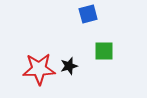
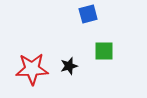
red star: moved 7 px left
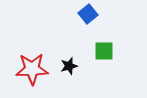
blue square: rotated 24 degrees counterclockwise
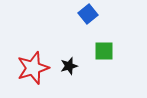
red star: moved 1 px right, 1 px up; rotated 16 degrees counterclockwise
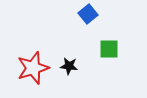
green square: moved 5 px right, 2 px up
black star: rotated 24 degrees clockwise
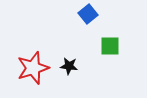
green square: moved 1 px right, 3 px up
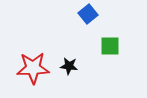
red star: rotated 16 degrees clockwise
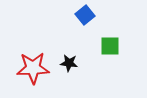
blue square: moved 3 px left, 1 px down
black star: moved 3 px up
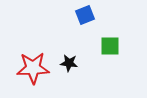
blue square: rotated 18 degrees clockwise
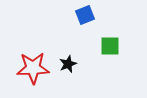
black star: moved 1 px left, 1 px down; rotated 30 degrees counterclockwise
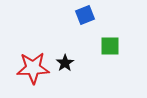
black star: moved 3 px left, 1 px up; rotated 12 degrees counterclockwise
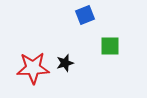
black star: rotated 18 degrees clockwise
